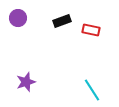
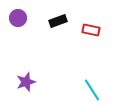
black rectangle: moved 4 px left
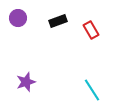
red rectangle: rotated 48 degrees clockwise
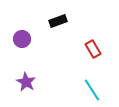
purple circle: moved 4 px right, 21 px down
red rectangle: moved 2 px right, 19 px down
purple star: rotated 24 degrees counterclockwise
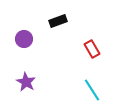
purple circle: moved 2 px right
red rectangle: moved 1 px left
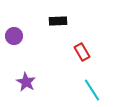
black rectangle: rotated 18 degrees clockwise
purple circle: moved 10 px left, 3 px up
red rectangle: moved 10 px left, 3 px down
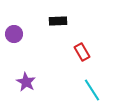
purple circle: moved 2 px up
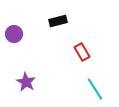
black rectangle: rotated 12 degrees counterclockwise
cyan line: moved 3 px right, 1 px up
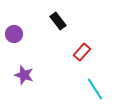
black rectangle: rotated 66 degrees clockwise
red rectangle: rotated 72 degrees clockwise
purple star: moved 2 px left, 7 px up; rotated 12 degrees counterclockwise
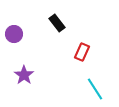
black rectangle: moved 1 px left, 2 px down
red rectangle: rotated 18 degrees counterclockwise
purple star: rotated 18 degrees clockwise
